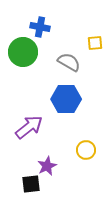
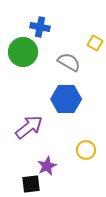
yellow square: rotated 35 degrees clockwise
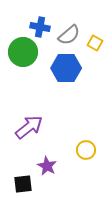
gray semicircle: moved 27 px up; rotated 110 degrees clockwise
blue hexagon: moved 31 px up
purple star: rotated 18 degrees counterclockwise
black square: moved 8 px left
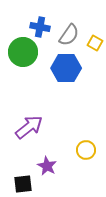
gray semicircle: rotated 15 degrees counterclockwise
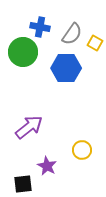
gray semicircle: moved 3 px right, 1 px up
yellow circle: moved 4 px left
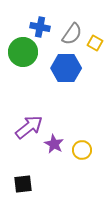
purple star: moved 7 px right, 22 px up
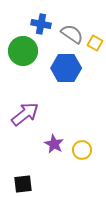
blue cross: moved 1 px right, 3 px up
gray semicircle: rotated 90 degrees counterclockwise
green circle: moved 1 px up
purple arrow: moved 4 px left, 13 px up
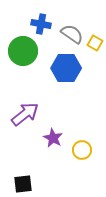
purple star: moved 1 px left, 6 px up
